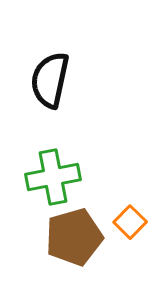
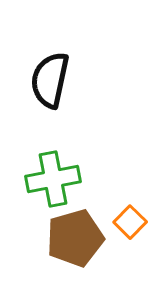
green cross: moved 2 px down
brown pentagon: moved 1 px right, 1 px down
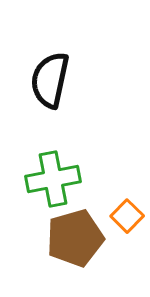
orange square: moved 3 px left, 6 px up
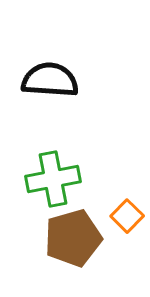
black semicircle: rotated 82 degrees clockwise
brown pentagon: moved 2 px left
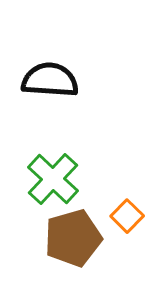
green cross: rotated 36 degrees counterclockwise
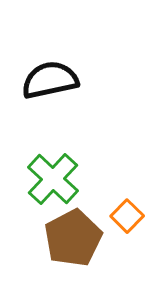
black semicircle: rotated 16 degrees counterclockwise
brown pentagon: rotated 12 degrees counterclockwise
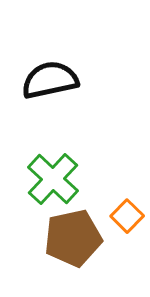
brown pentagon: rotated 16 degrees clockwise
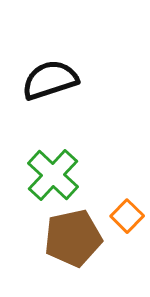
black semicircle: rotated 6 degrees counterclockwise
green cross: moved 4 px up
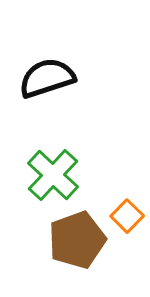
black semicircle: moved 3 px left, 2 px up
brown pentagon: moved 4 px right, 2 px down; rotated 8 degrees counterclockwise
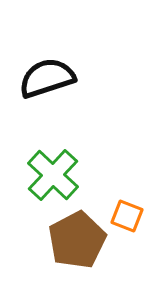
orange square: rotated 24 degrees counterclockwise
brown pentagon: rotated 8 degrees counterclockwise
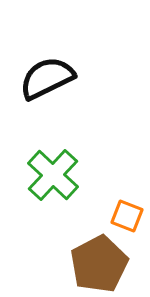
black semicircle: rotated 8 degrees counterclockwise
brown pentagon: moved 22 px right, 24 px down
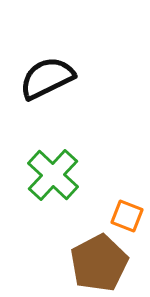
brown pentagon: moved 1 px up
